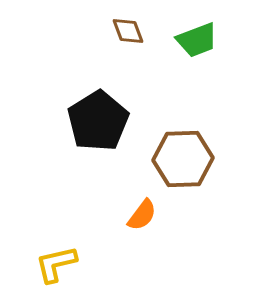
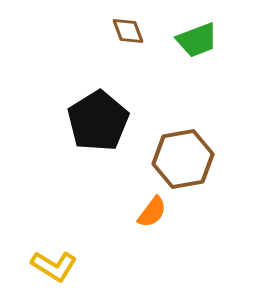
brown hexagon: rotated 8 degrees counterclockwise
orange semicircle: moved 10 px right, 3 px up
yellow L-shape: moved 2 px left, 2 px down; rotated 135 degrees counterclockwise
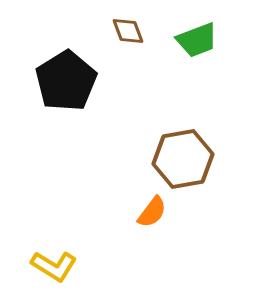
black pentagon: moved 32 px left, 40 px up
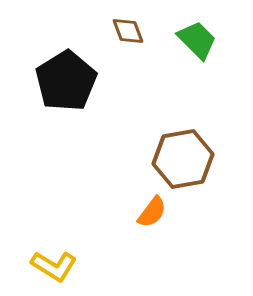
green trapezoid: rotated 114 degrees counterclockwise
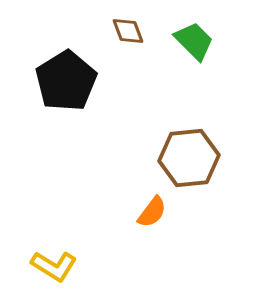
green trapezoid: moved 3 px left, 1 px down
brown hexagon: moved 6 px right, 1 px up; rotated 4 degrees clockwise
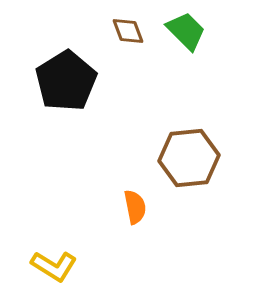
green trapezoid: moved 8 px left, 10 px up
orange semicircle: moved 17 px left, 5 px up; rotated 48 degrees counterclockwise
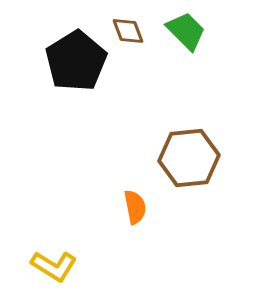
black pentagon: moved 10 px right, 20 px up
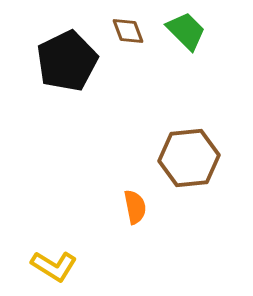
black pentagon: moved 9 px left; rotated 6 degrees clockwise
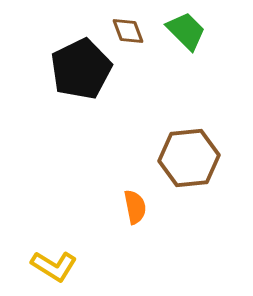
black pentagon: moved 14 px right, 8 px down
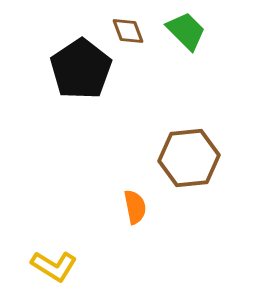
black pentagon: rotated 8 degrees counterclockwise
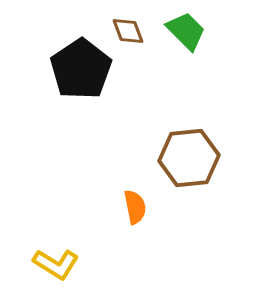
yellow L-shape: moved 2 px right, 2 px up
